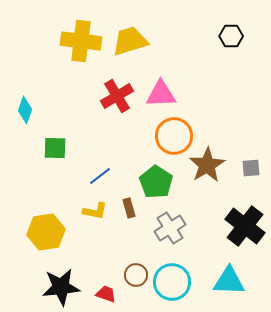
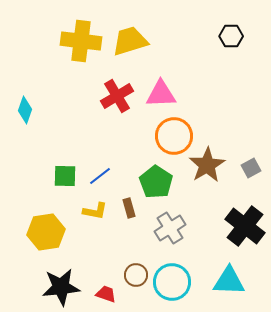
green square: moved 10 px right, 28 px down
gray square: rotated 24 degrees counterclockwise
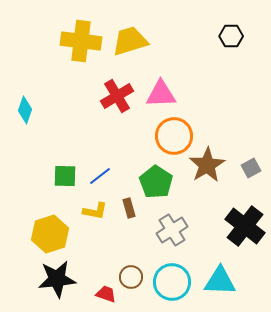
gray cross: moved 2 px right, 2 px down
yellow hexagon: moved 4 px right, 2 px down; rotated 9 degrees counterclockwise
brown circle: moved 5 px left, 2 px down
cyan triangle: moved 9 px left
black star: moved 4 px left, 8 px up
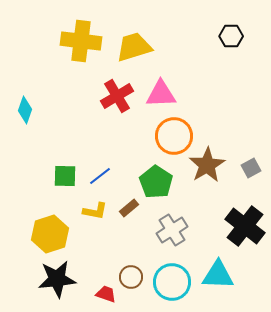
yellow trapezoid: moved 4 px right, 6 px down
brown rectangle: rotated 66 degrees clockwise
cyan triangle: moved 2 px left, 6 px up
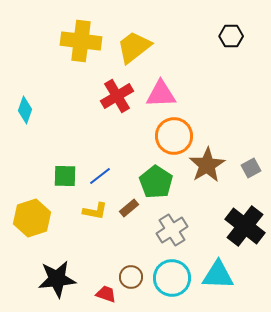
yellow trapezoid: rotated 21 degrees counterclockwise
yellow hexagon: moved 18 px left, 16 px up
cyan circle: moved 4 px up
